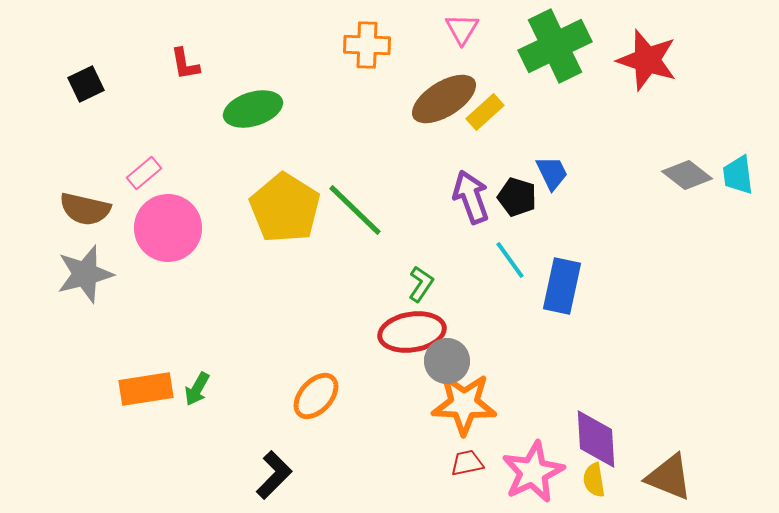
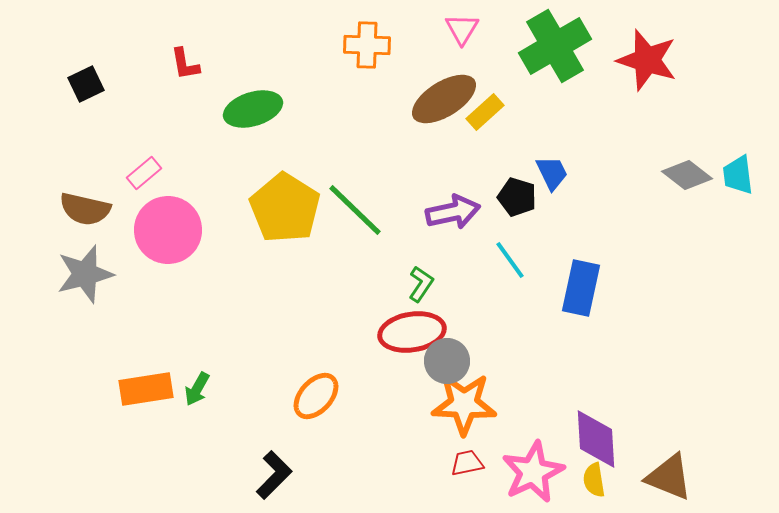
green cross: rotated 4 degrees counterclockwise
purple arrow: moved 18 px left, 15 px down; rotated 98 degrees clockwise
pink circle: moved 2 px down
blue rectangle: moved 19 px right, 2 px down
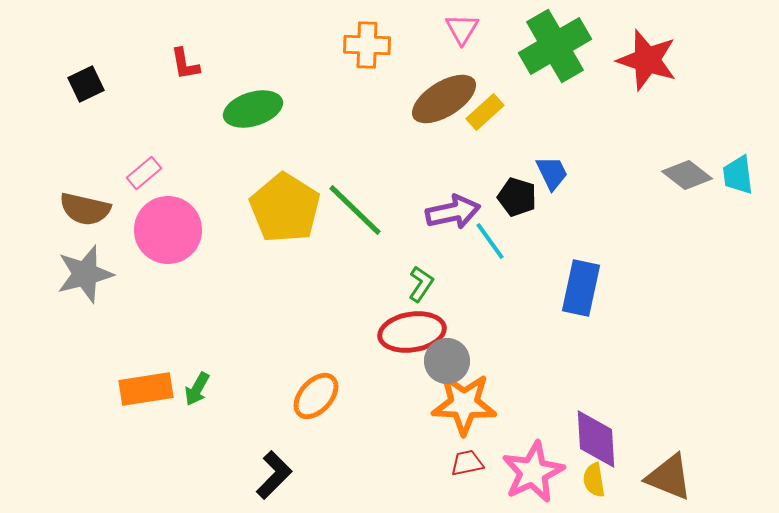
cyan line: moved 20 px left, 19 px up
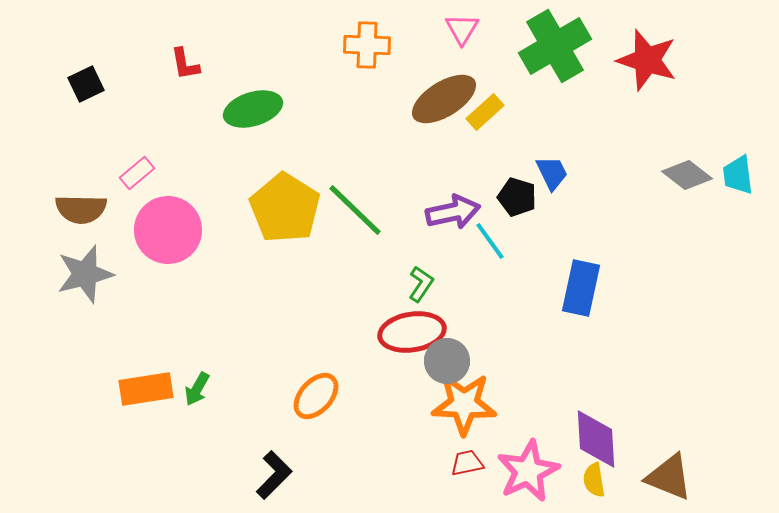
pink rectangle: moved 7 px left
brown semicircle: moved 4 px left; rotated 12 degrees counterclockwise
pink star: moved 5 px left, 1 px up
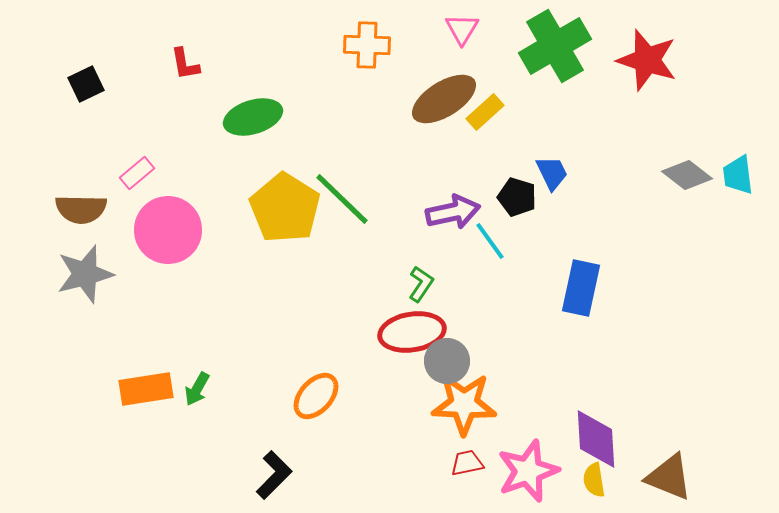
green ellipse: moved 8 px down
green line: moved 13 px left, 11 px up
pink star: rotated 6 degrees clockwise
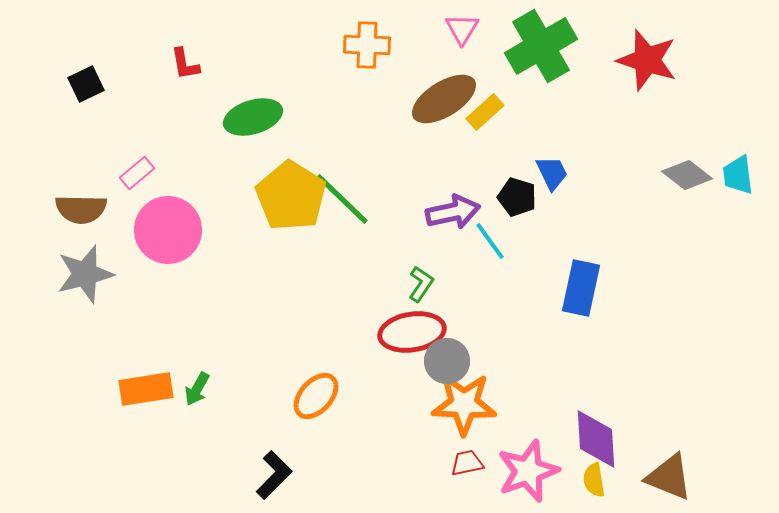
green cross: moved 14 px left
yellow pentagon: moved 6 px right, 12 px up
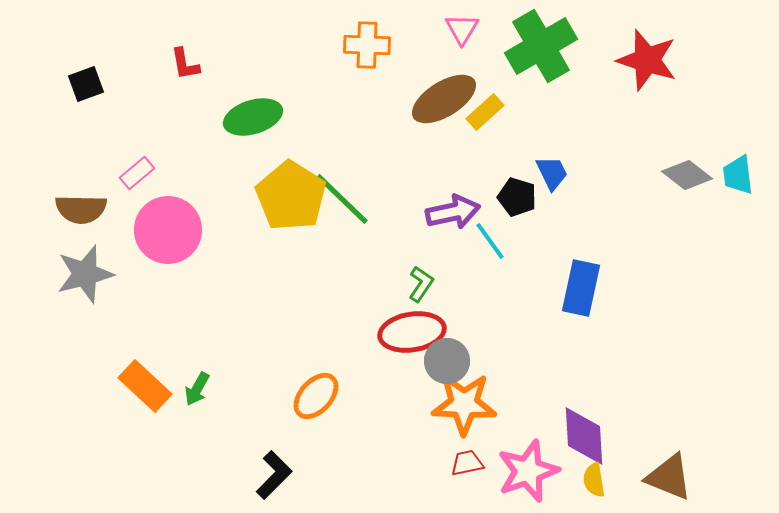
black square: rotated 6 degrees clockwise
orange rectangle: moved 1 px left, 3 px up; rotated 52 degrees clockwise
purple diamond: moved 12 px left, 3 px up
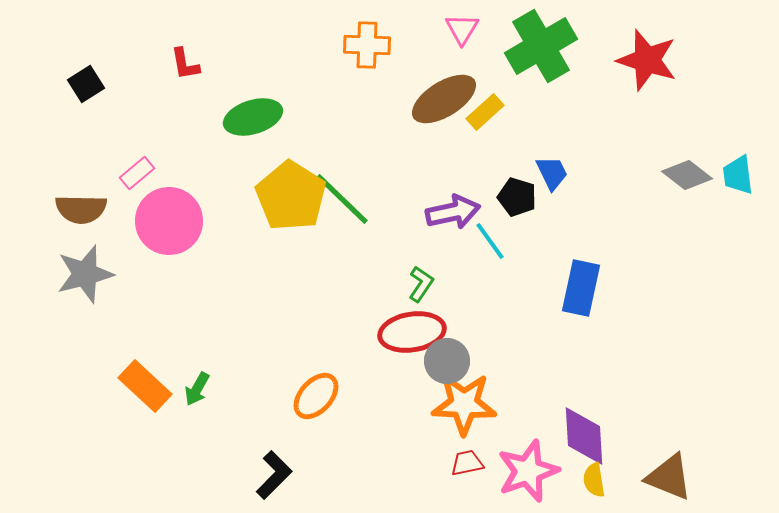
black square: rotated 12 degrees counterclockwise
pink circle: moved 1 px right, 9 px up
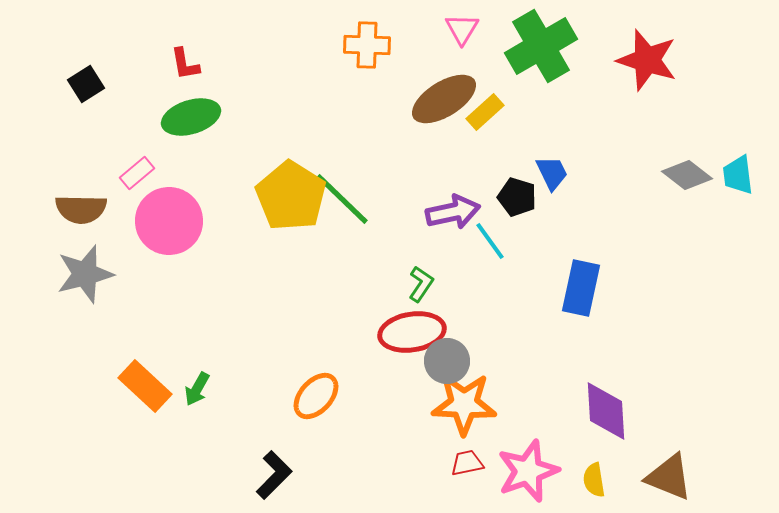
green ellipse: moved 62 px left
purple diamond: moved 22 px right, 25 px up
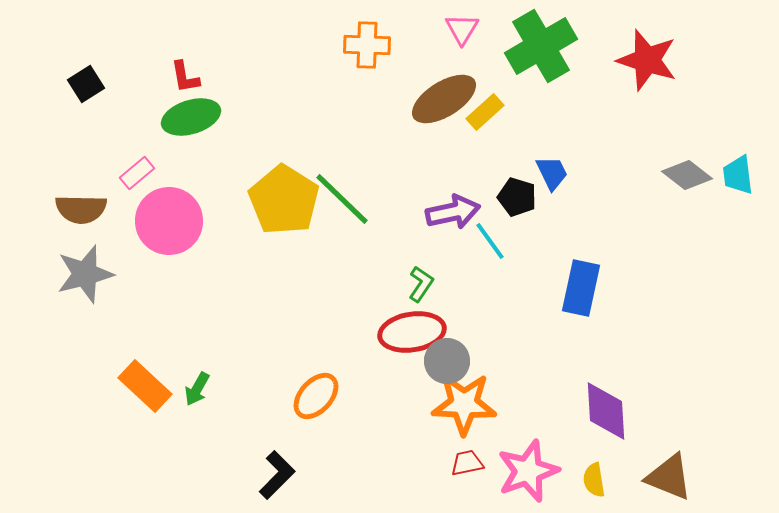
red L-shape: moved 13 px down
yellow pentagon: moved 7 px left, 4 px down
black L-shape: moved 3 px right
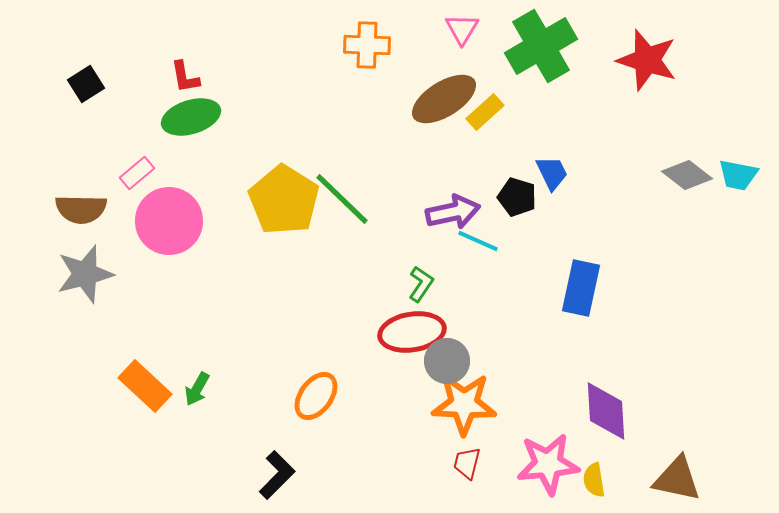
cyan trapezoid: rotated 72 degrees counterclockwise
cyan line: moved 12 px left; rotated 30 degrees counterclockwise
orange ellipse: rotated 6 degrees counterclockwise
red trapezoid: rotated 64 degrees counterclockwise
pink star: moved 20 px right, 7 px up; rotated 14 degrees clockwise
brown triangle: moved 8 px right, 2 px down; rotated 10 degrees counterclockwise
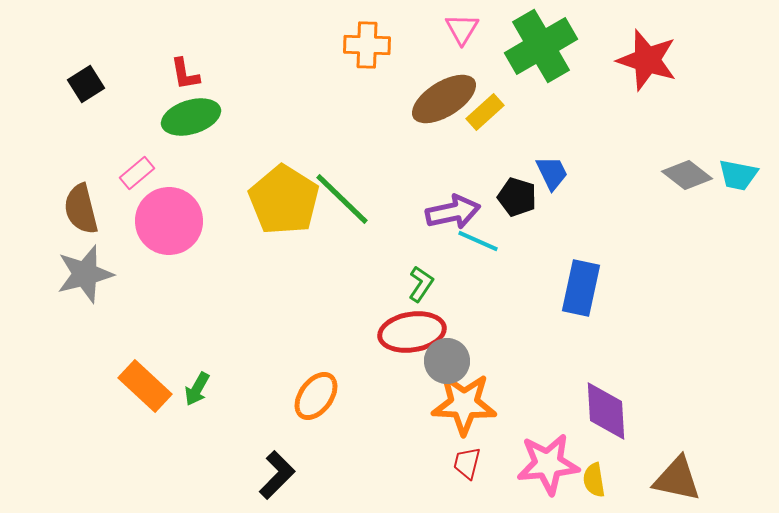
red L-shape: moved 3 px up
brown semicircle: rotated 75 degrees clockwise
